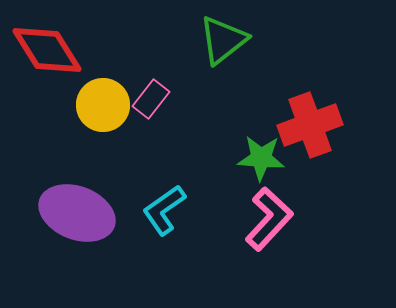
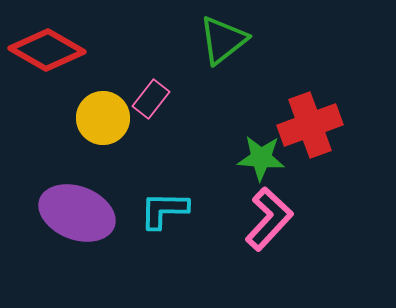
red diamond: rotated 28 degrees counterclockwise
yellow circle: moved 13 px down
cyan L-shape: rotated 36 degrees clockwise
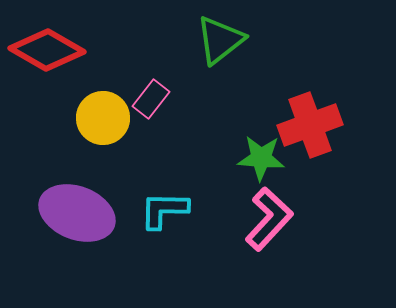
green triangle: moved 3 px left
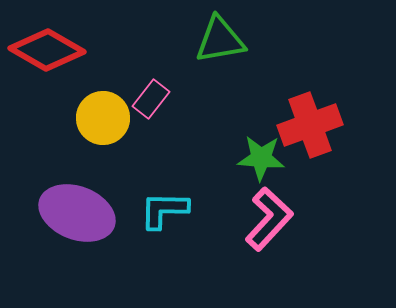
green triangle: rotated 28 degrees clockwise
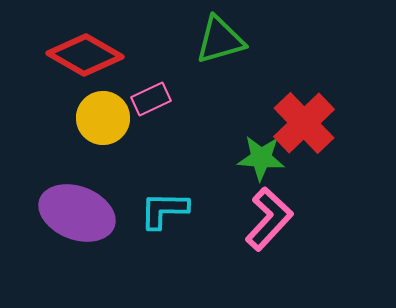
green triangle: rotated 6 degrees counterclockwise
red diamond: moved 38 px right, 5 px down
pink rectangle: rotated 27 degrees clockwise
red cross: moved 6 px left, 2 px up; rotated 24 degrees counterclockwise
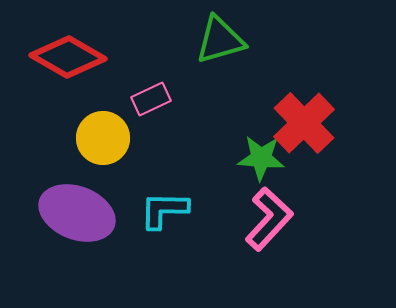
red diamond: moved 17 px left, 2 px down
yellow circle: moved 20 px down
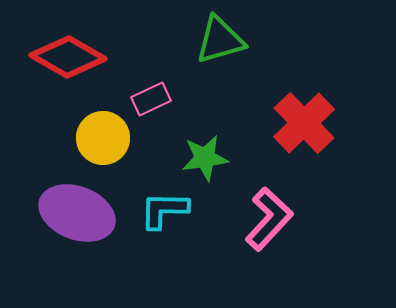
green star: moved 56 px left; rotated 12 degrees counterclockwise
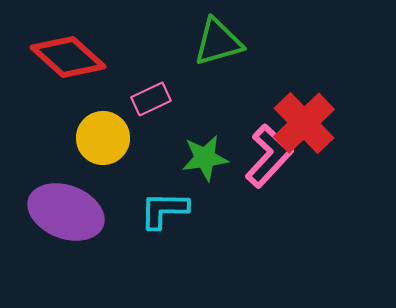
green triangle: moved 2 px left, 2 px down
red diamond: rotated 12 degrees clockwise
purple ellipse: moved 11 px left, 1 px up
pink L-shape: moved 63 px up
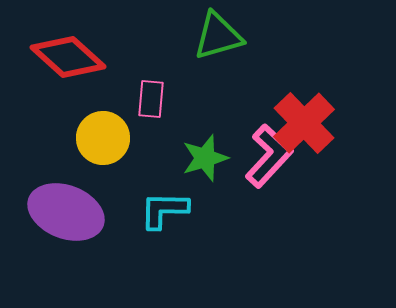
green triangle: moved 6 px up
pink rectangle: rotated 60 degrees counterclockwise
green star: rotated 9 degrees counterclockwise
